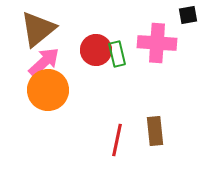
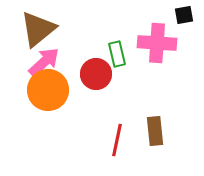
black square: moved 4 px left
red circle: moved 24 px down
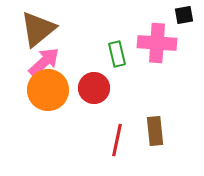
red circle: moved 2 px left, 14 px down
